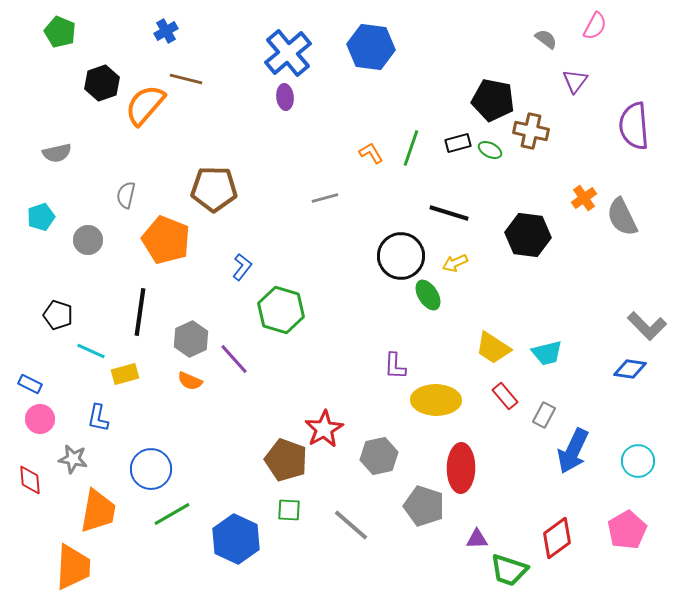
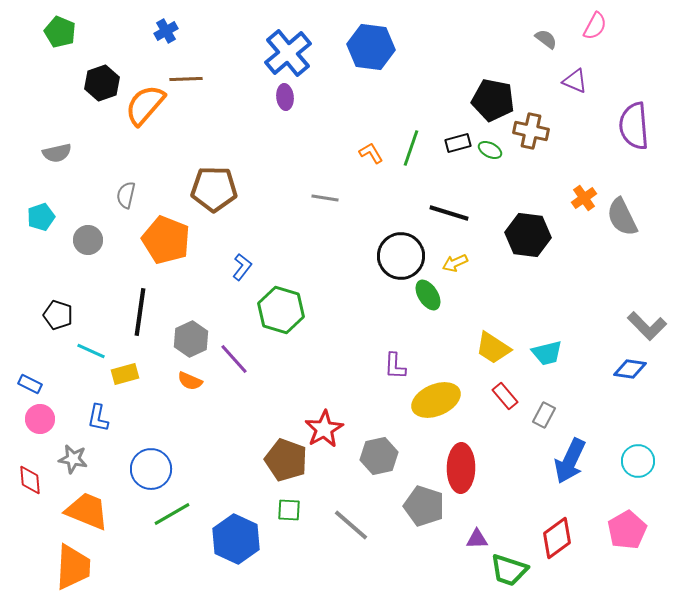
brown line at (186, 79): rotated 16 degrees counterclockwise
purple triangle at (575, 81): rotated 44 degrees counterclockwise
gray line at (325, 198): rotated 24 degrees clockwise
yellow ellipse at (436, 400): rotated 24 degrees counterclockwise
blue arrow at (573, 451): moved 3 px left, 10 px down
orange trapezoid at (98, 511): moved 11 px left; rotated 78 degrees counterclockwise
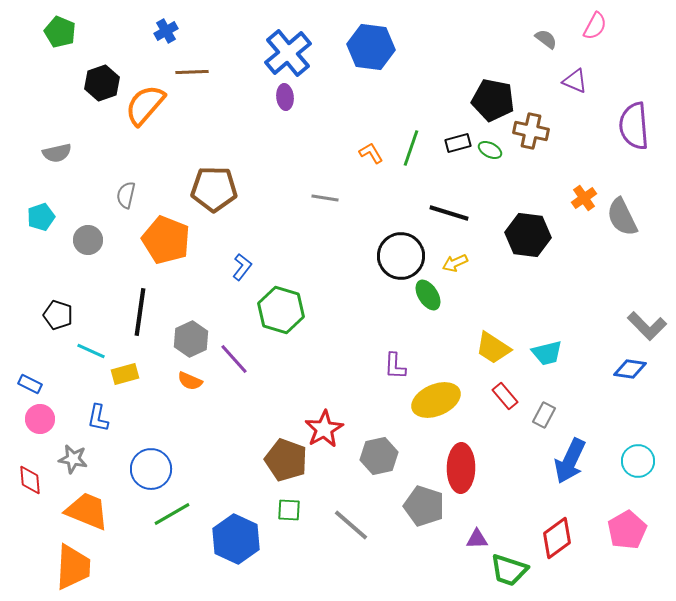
brown line at (186, 79): moved 6 px right, 7 px up
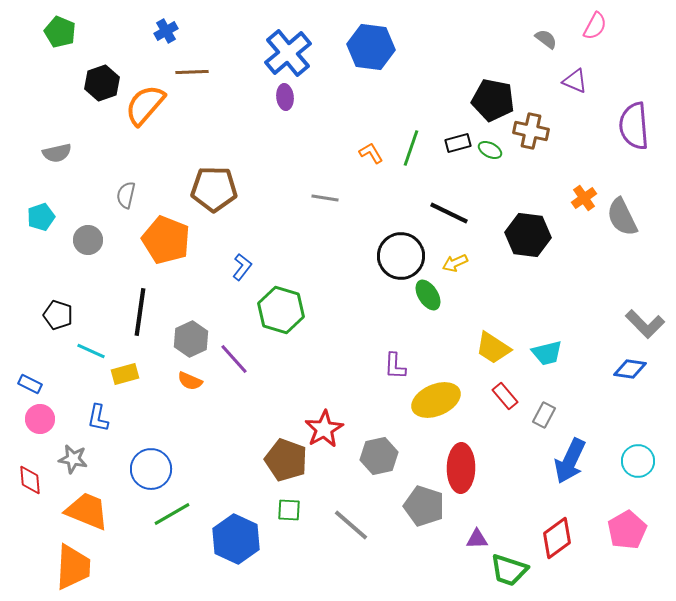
black line at (449, 213): rotated 9 degrees clockwise
gray L-shape at (647, 326): moved 2 px left, 2 px up
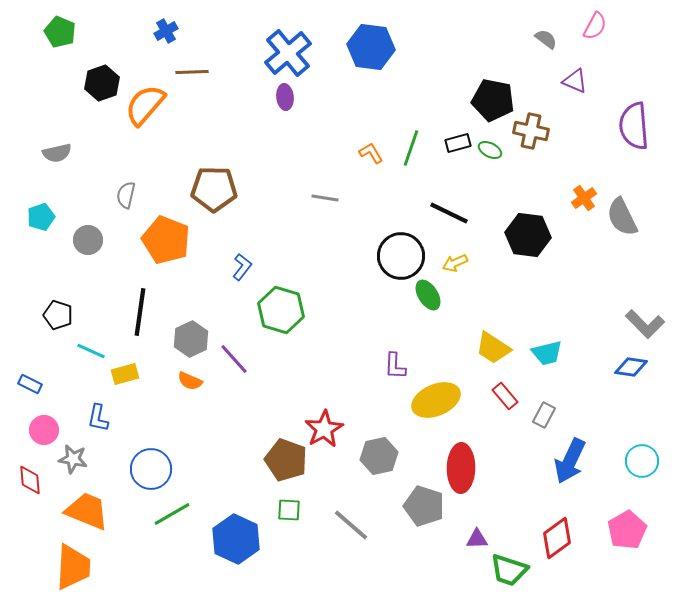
blue diamond at (630, 369): moved 1 px right, 2 px up
pink circle at (40, 419): moved 4 px right, 11 px down
cyan circle at (638, 461): moved 4 px right
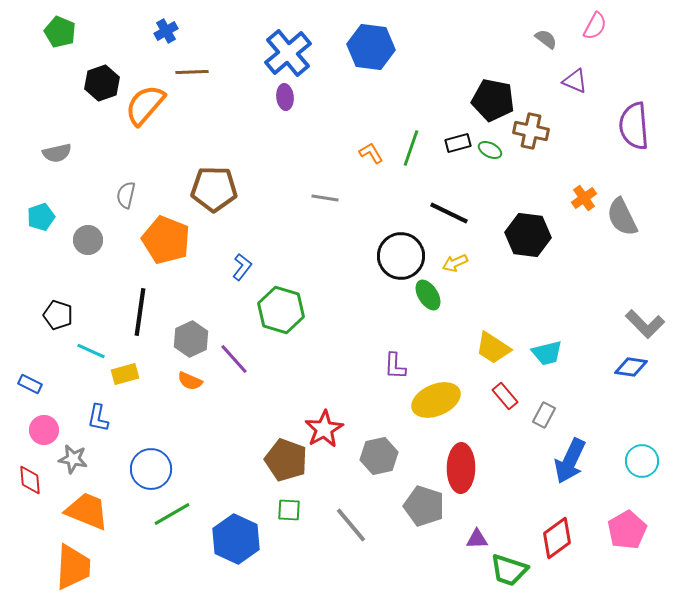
gray line at (351, 525): rotated 9 degrees clockwise
